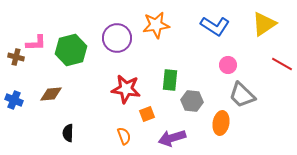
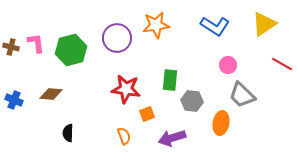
pink L-shape: rotated 95 degrees counterclockwise
brown cross: moved 5 px left, 10 px up
brown diamond: rotated 10 degrees clockwise
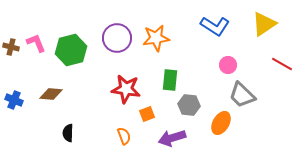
orange star: moved 13 px down
pink L-shape: rotated 15 degrees counterclockwise
gray hexagon: moved 3 px left, 4 px down
orange ellipse: rotated 20 degrees clockwise
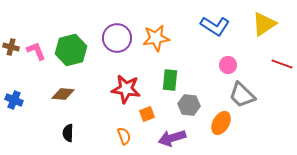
pink L-shape: moved 8 px down
red line: rotated 10 degrees counterclockwise
brown diamond: moved 12 px right
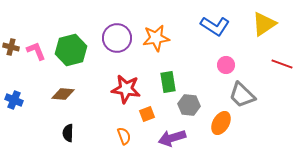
pink circle: moved 2 px left
green rectangle: moved 2 px left, 2 px down; rotated 15 degrees counterclockwise
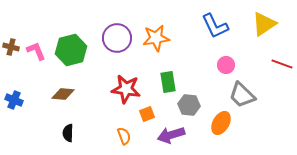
blue L-shape: rotated 32 degrees clockwise
purple arrow: moved 1 px left, 3 px up
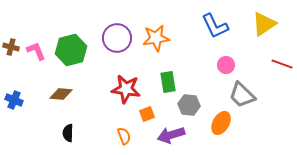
brown diamond: moved 2 px left
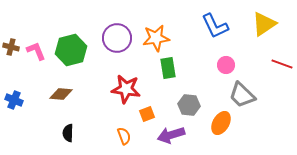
green rectangle: moved 14 px up
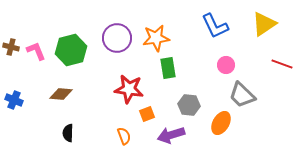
red star: moved 3 px right
